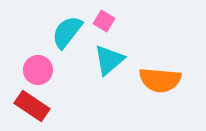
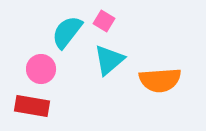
pink circle: moved 3 px right, 1 px up
orange semicircle: rotated 9 degrees counterclockwise
red rectangle: rotated 24 degrees counterclockwise
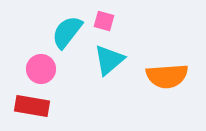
pink square: rotated 15 degrees counterclockwise
orange semicircle: moved 7 px right, 4 px up
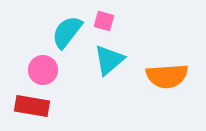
pink circle: moved 2 px right, 1 px down
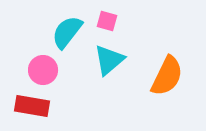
pink square: moved 3 px right
orange semicircle: rotated 60 degrees counterclockwise
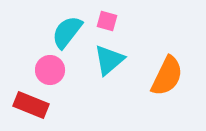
pink circle: moved 7 px right
red rectangle: moved 1 px left, 1 px up; rotated 12 degrees clockwise
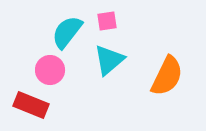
pink square: rotated 25 degrees counterclockwise
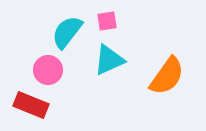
cyan triangle: rotated 16 degrees clockwise
pink circle: moved 2 px left
orange semicircle: rotated 9 degrees clockwise
